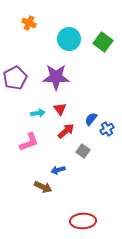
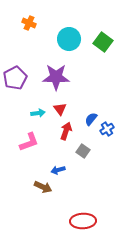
red arrow: rotated 30 degrees counterclockwise
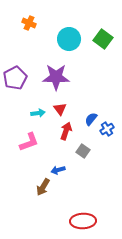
green square: moved 3 px up
brown arrow: rotated 96 degrees clockwise
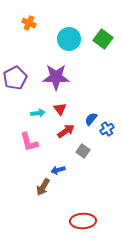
red arrow: rotated 36 degrees clockwise
pink L-shape: rotated 95 degrees clockwise
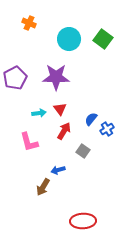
cyan arrow: moved 1 px right
red arrow: moved 2 px left; rotated 24 degrees counterclockwise
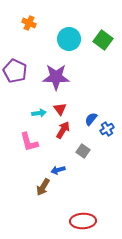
green square: moved 1 px down
purple pentagon: moved 7 px up; rotated 20 degrees counterclockwise
red arrow: moved 1 px left, 1 px up
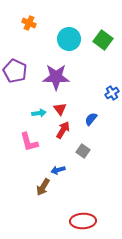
blue cross: moved 5 px right, 36 px up
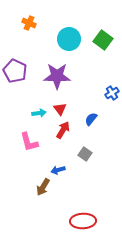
purple star: moved 1 px right, 1 px up
gray square: moved 2 px right, 3 px down
